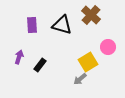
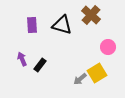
purple arrow: moved 3 px right, 2 px down; rotated 40 degrees counterclockwise
yellow square: moved 9 px right, 11 px down
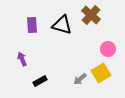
pink circle: moved 2 px down
black rectangle: moved 16 px down; rotated 24 degrees clockwise
yellow square: moved 4 px right
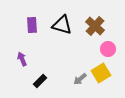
brown cross: moved 4 px right, 11 px down
black rectangle: rotated 16 degrees counterclockwise
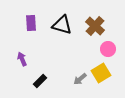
purple rectangle: moved 1 px left, 2 px up
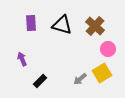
yellow square: moved 1 px right
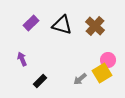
purple rectangle: rotated 49 degrees clockwise
pink circle: moved 11 px down
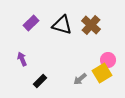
brown cross: moved 4 px left, 1 px up
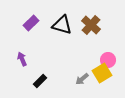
gray arrow: moved 2 px right
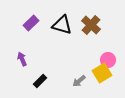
gray arrow: moved 3 px left, 2 px down
